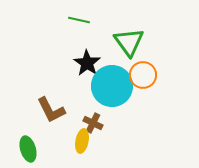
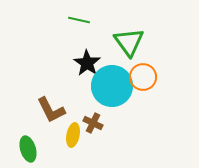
orange circle: moved 2 px down
yellow ellipse: moved 9 px left, 6 px up
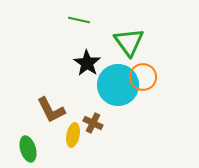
cyan circle: moved 6 px right, 1 px up
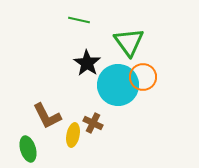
brown L-shape: moved 4 px left, 6 px down
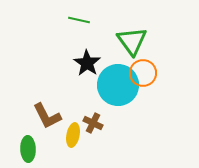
green triangle: moved 3 px right, 1 px up
orange circle: moved 4 px up
green ellipse: rotated 15 degrees clockwise
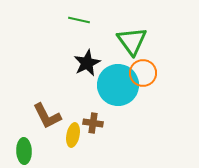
black star: rotated 12 degrees clockwise
brown cross: rotated 18 degrees counterclockwise
green ellipse: moved 4 px left, 2 px down
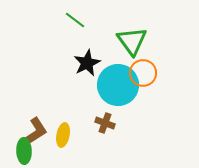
green line: moved 4 px left; rotated 25 degrees clockwise
brown L-shape: moved 12 px left, 16 px down; rotated 96 degrees counterclockwise
brown cross: moved 12 px right; rotated 12 degrees clockwise
yellow ellipse: moved 10 px left
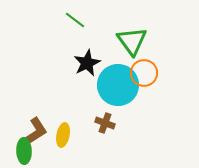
orange circle: moved 1 px right
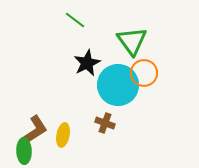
brown L-shape: moved 2 px up
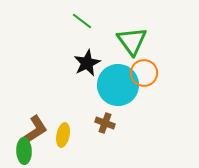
green line: moved 7 px right, 1 px down
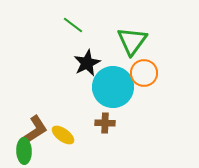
green line: moved 9 px left, 4 px down
green triangle: rotated 12 degrees clockwise
cyan circle: moved 5 px left, 2 px down
brown cross: rotated 18 degrees counterclockwise
yellow ellipse: rotated 65 degrees counterclockwise
